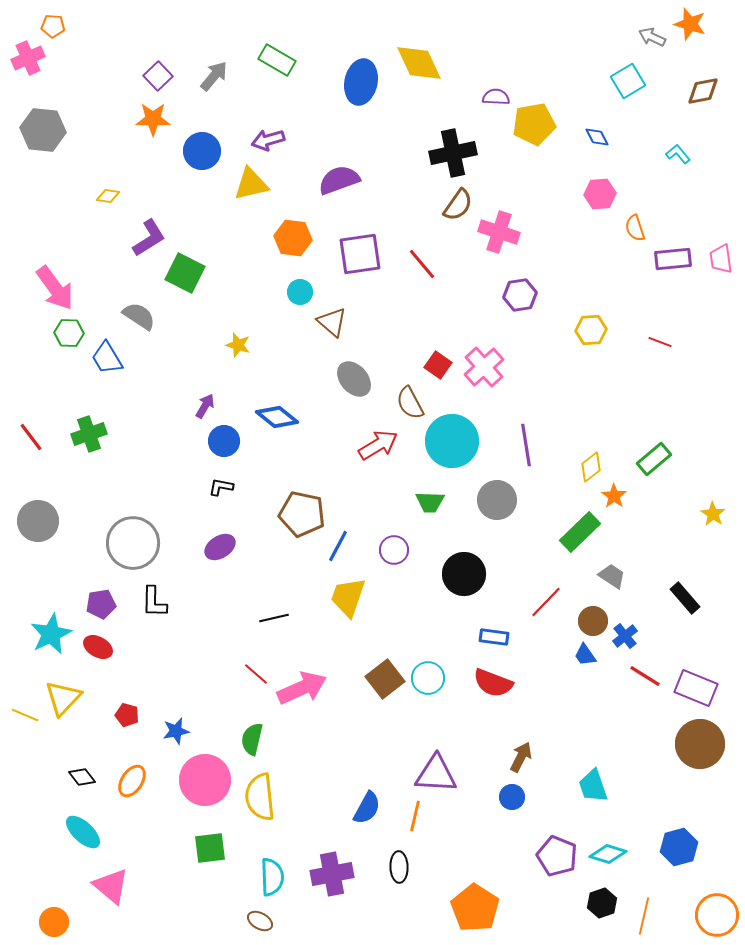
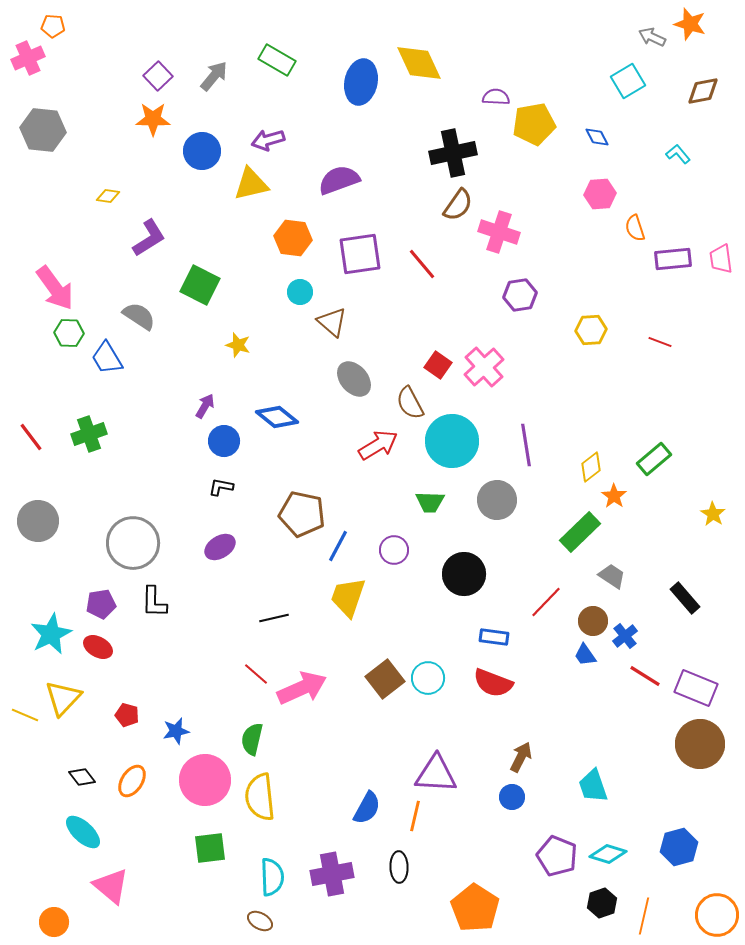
green square at (185, 273): moved 15 px right, 12 px down
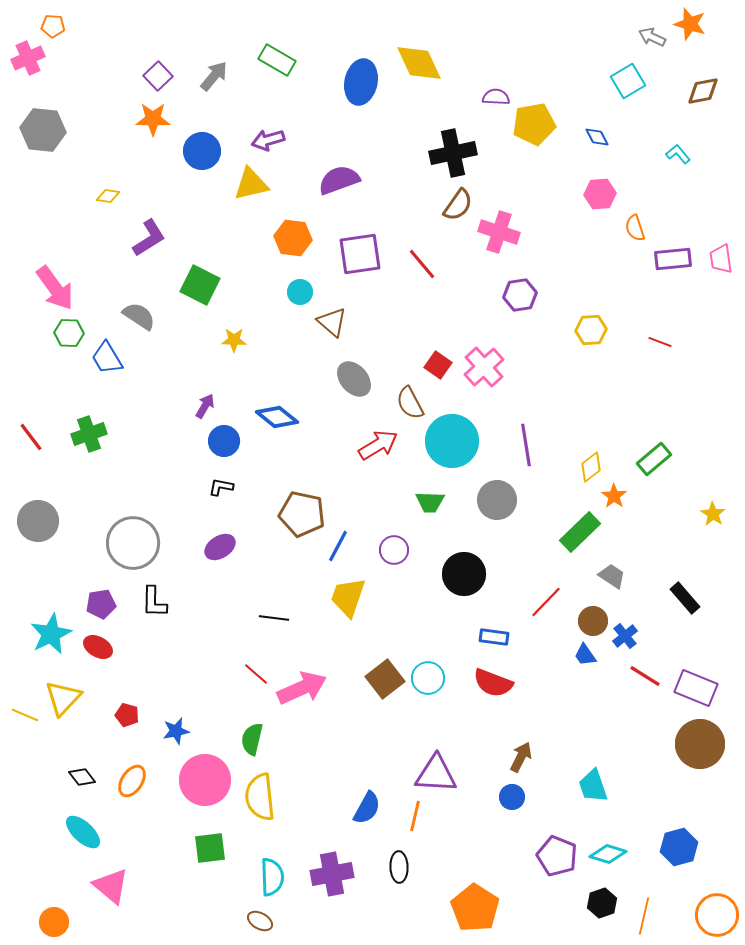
yellow star at (238, 345): moved 4 px left, 5 px up; rotated 15 degrees counterclockwise
black line at (274, 618): rotated 20 degrees clockwise
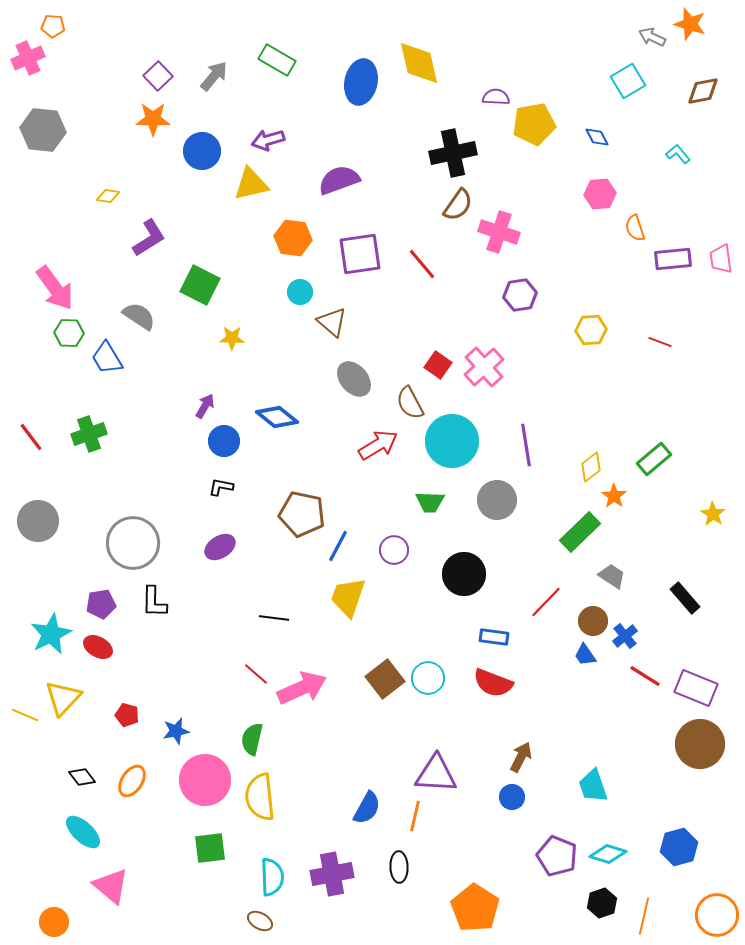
yellow diamond at (419, 63): rotated 12 degrees clockwise
yellow star at (234, 340): moved 2 px left, 2 px up
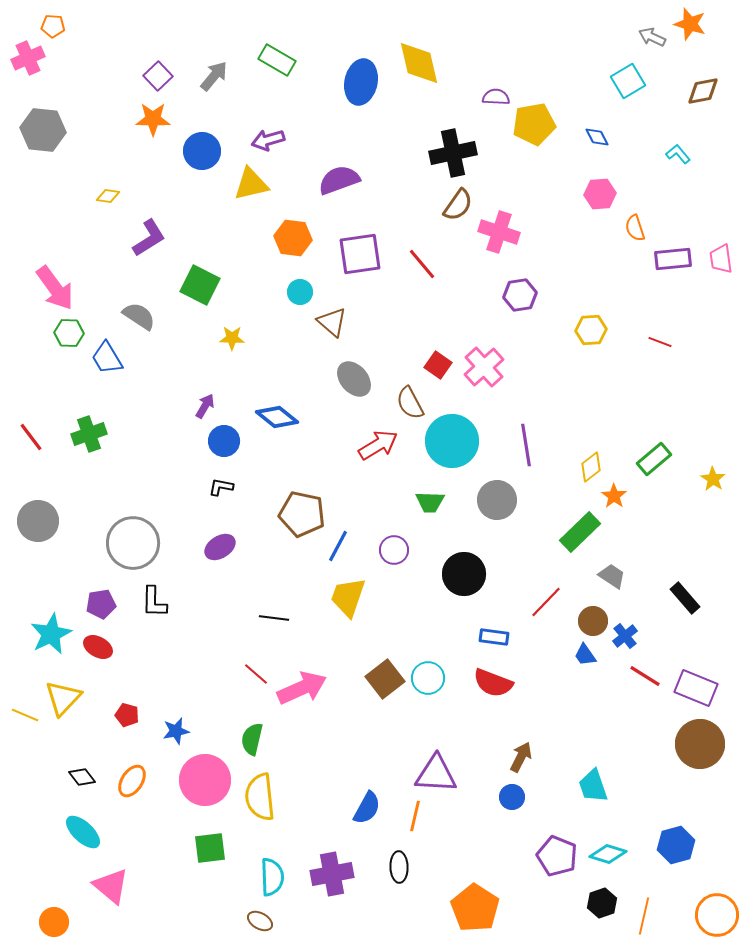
yellow star at (713, 514): moved 35 px up
blue hexagon at (679, 847): moved 3 px left, 2 px up
